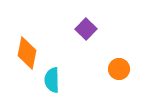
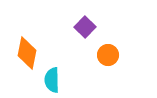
purple square: moved 1 px left, 2 px up
orange circle: moved 11 px left, 14 px up
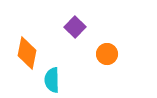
purple square: moved 10 px left
orange circle: moved 1 px left, 1 px up
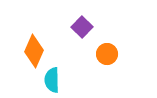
purple square: moved 7 px right
orange diamond: moved 7 px right, 2 px up; rotated 12 degrees clockwise
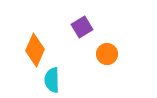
purple square: rotated 15 degrees clockwise
orange diamond: moved 1 px right, 1 px up
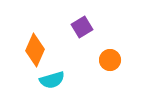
orange circle: moved 3 px right, 6 px down
cyan semicircle: rotated 105 degrees counterclockwise
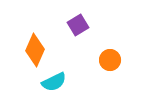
purple square: moved 4 px left, 2 px up
cyan semicircle: moved 2 px right, 2 px down; rotated 10 degrees counterclockwise
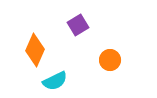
cyan semicircle: moved 1 px right, 1 px up
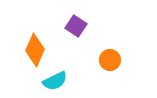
purple square: moved 2 px left, 1 px down; rotated 25 degrees counterclockwise
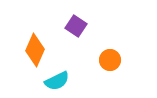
cyan semicircle: moved 2 px right
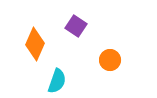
orange diamond: moved 6 px up
cyan semicircle: rotated 45 degrees counterclockwise
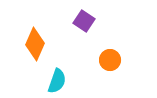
purple square: moved 8 px right, 5 px up
